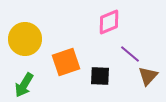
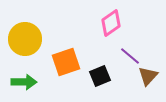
pink diamond: moved 2 px right, 1 px down; rotated 12 degrees counterclockwise
purple line: moved 2 px down
black square: rotated 25 degrees counterclockwise
green arrow: moved 3 px up; rotated 120 degrees counterclockwise
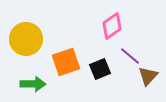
pink diamond: moved 1 px right, 3 px down
yellow circle: moved 1 px right
black square: moved 7 px up
green arrow: moved 9 px right, 2 px down
